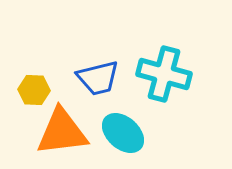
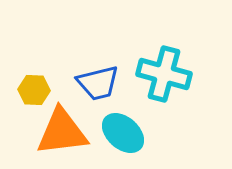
blue trapezoid: moved 5 px down
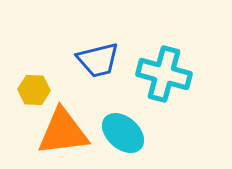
blue trapezoid: moved 23 px up
orange triangle: moved 1 px right
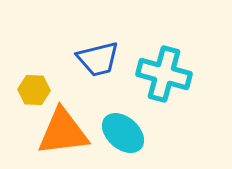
blue trapezoid: moved 1 px up
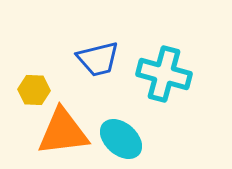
cyan ellipse: moved 2 px left, 6 px down
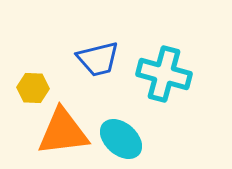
yellow hexagon: moved 1 px left, 2 px up
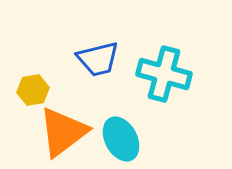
yellow hexagon: moved 2 px down; rotated 12 degrees counterclockwise
orange triangle: rotated 30 degrees counterclockwise
cyan ellipse: rotated 21 degrees clockwise
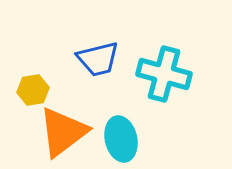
cyan ellipse: rotated 15 degrees clockwise
